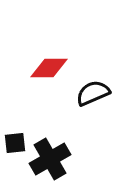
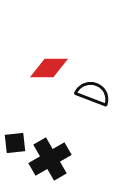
black semicircle: rotated 44 degrees clockwise
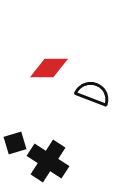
black square: rotated 10 degrees counterclockwise
black cross: moved 2 px left, 2 px down; rotated 27 degrees counterclockwise
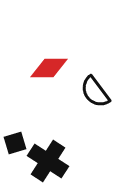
black semicircle: moved 2 px right, 1 px up; rotated 148 degrees counterclockwise
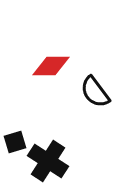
red diamond: moved 2 px right, 2 px up
black square: moved 1 px up
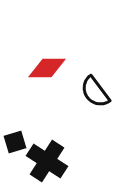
red diamond: moved 4 px left, 2 px down
black cross: moved 1 px left
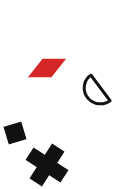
black square: moved 9 px up
black cross: moved 4 px down
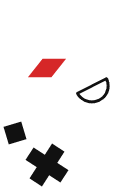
black semicircle: rotated 80 degrees counterclockwise
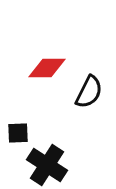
black semicircle: moved 6 px left; rotated 36 degrees counterclockwise
black square: moved 3 px right; rotated 15 degrees clockwise
